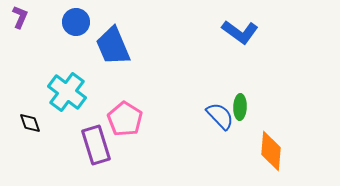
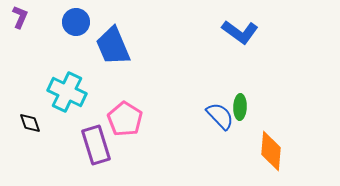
cyan cross: rotated 12 degrees counterclockwise
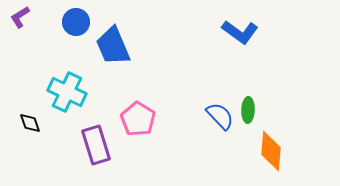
purple L-shape: rotated 145 degrees counterclockwise
green ellipse: moved 8 px right, 3 px down
pink pentagon: moved 13 px right
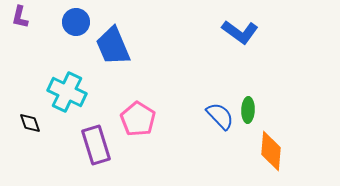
purple L-shape: rotated 45 degrees counterclockwise
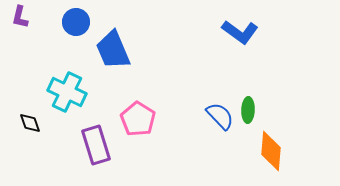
blue trapezoid: moved 4 px down
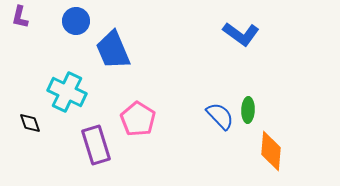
blue circle: moved 1 px up
blue L-shape: moved 1 px right, 2 px down
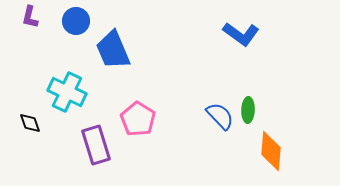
purple L-shape: moved 10 px right
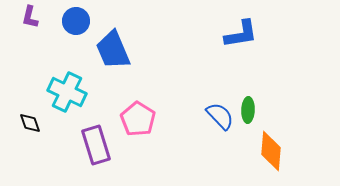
blue L-shape: rotated 45 degrees counterclockwise
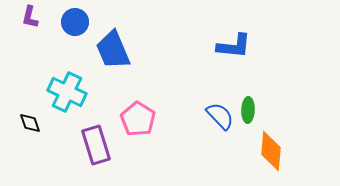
blue circle: moved 1 px left, 1 px down
blue L-shape: moved 7 px left, 12 px down; rotated 15 degrees clockwise
